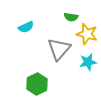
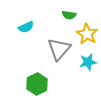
green semicircle: moved 2 px left, 2 px up
yellow star: rotated 15 degrees clockwise
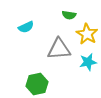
gray triangle: rotated 45 degrees clockwise
green hexagon: rotated 15 degrees clockwise
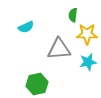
green semicircle: moved 4 px right; rotated 88 degrees clockwise
yellow star: rotated 30 degrees counterclockwise
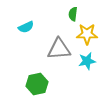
green semicircle: moved 1 px up
cyan star: moved 1 px left, 1 px up
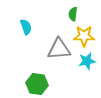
cyan semicircle: rotated 84 degrees counterclockwise
yellow star: moved 3 px left, 2 px down
green hexagon: rotated 20 degrees clockwise
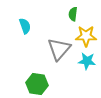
cyan semicircle: moved 1 px left, 1 px up
yellow star: moved 2 px right
gray triangle: rotated 45 degrees counterclockwise
cyan star: rotated 18 degrees clockwise
